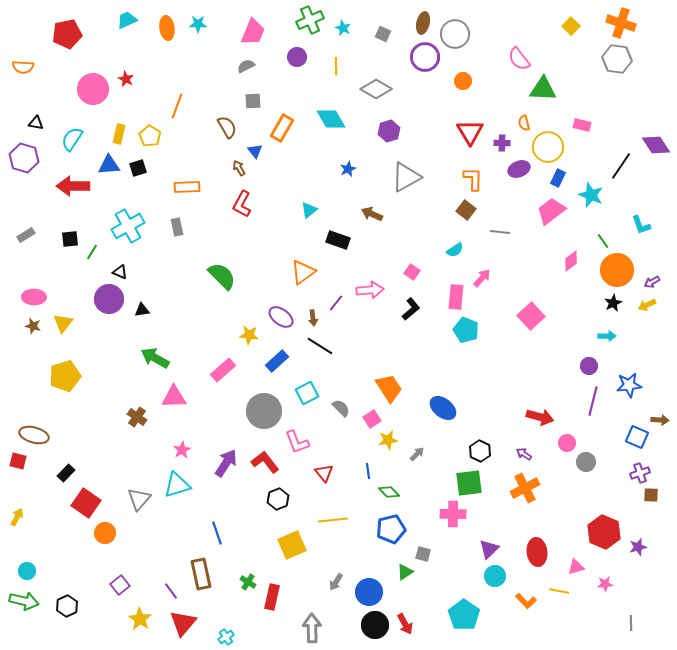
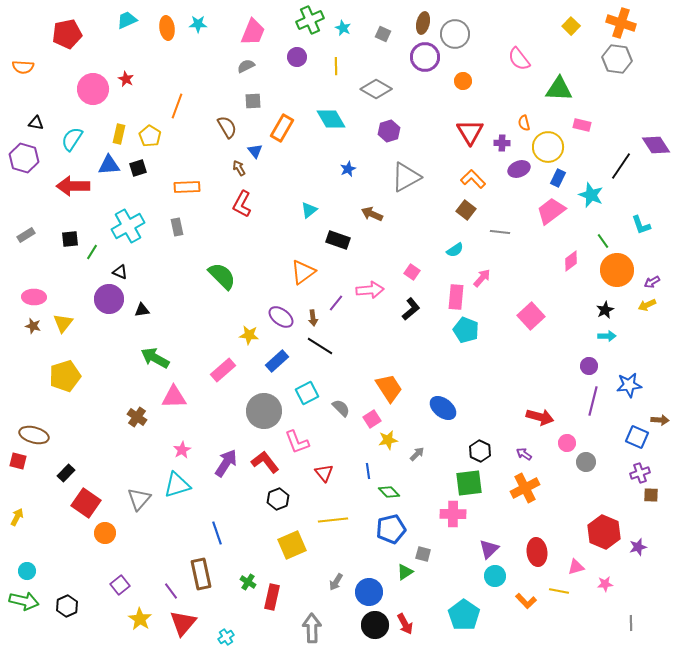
green triangle at (543, 89): moved 16 px right
orange L-shape at (473, 179): rotated 45 degrees counterclockwise
black star at (613, 303): moved 8 px left, 7 px down
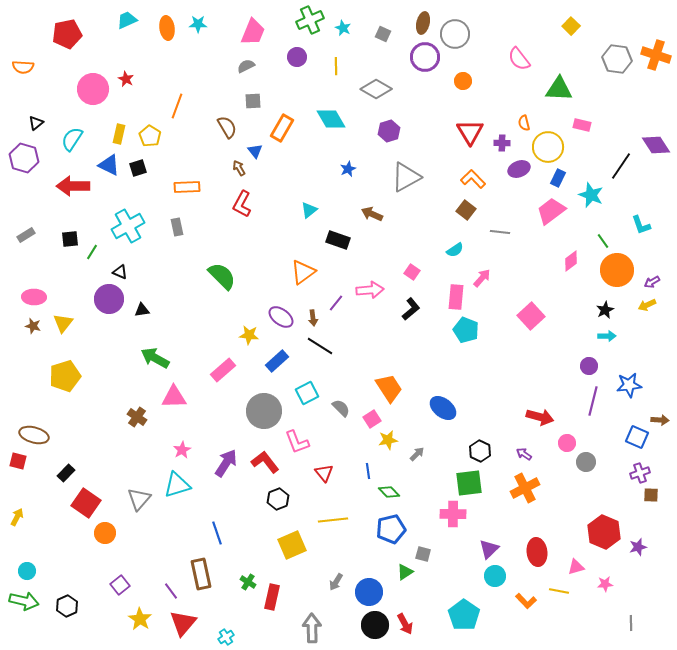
orange cross at (621, 23): moved 35 px right, 32 px down
black triangle at (36, 123): rotated 49 degrees counterclockwise
blue triangle at (109, 165): rotated 30 degrees clockwise
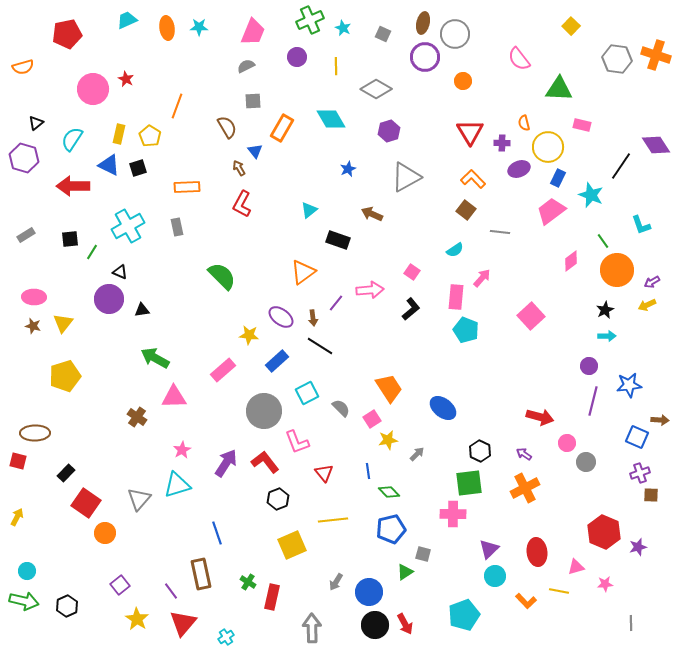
cyan star at (198, 24): moved 1 px right, 3 px down
orange semicircle at (23, 67): rotated 20 degrees counterclockwise
brown ellipse at (34, 435): moved 1 px right, 2 px up; rotated 16 degrees counterclockwise
cyan pentagon at (464, 615): rotated 16 degrees clockwise
yellow star at (140, 619): moved 3 px left
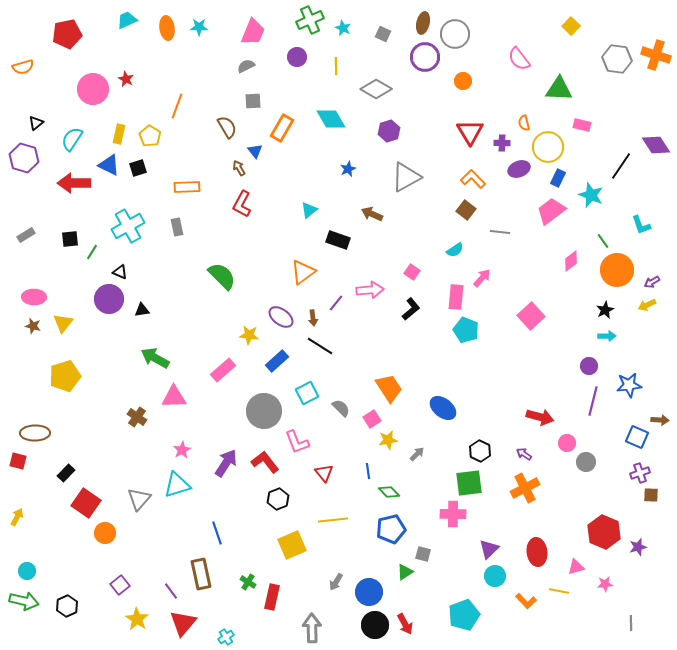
red arrow at (73, 186): moved 1 px right, 3 px up
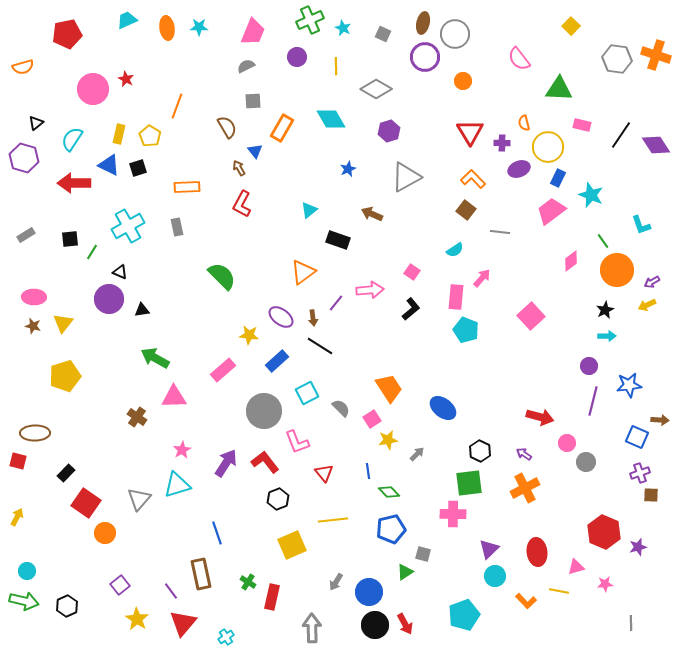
black line at (621, 166): moved 31 px up
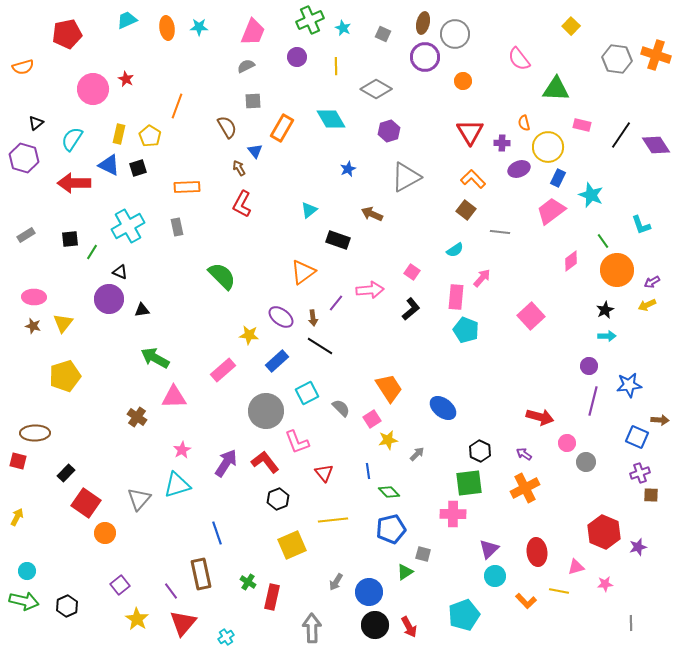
green triangle at (559, 89): moved 3 px left
gray circle at (264, 411): moved 2 px right
red arrow at (405, 624): moved 4 px right, 3 px down
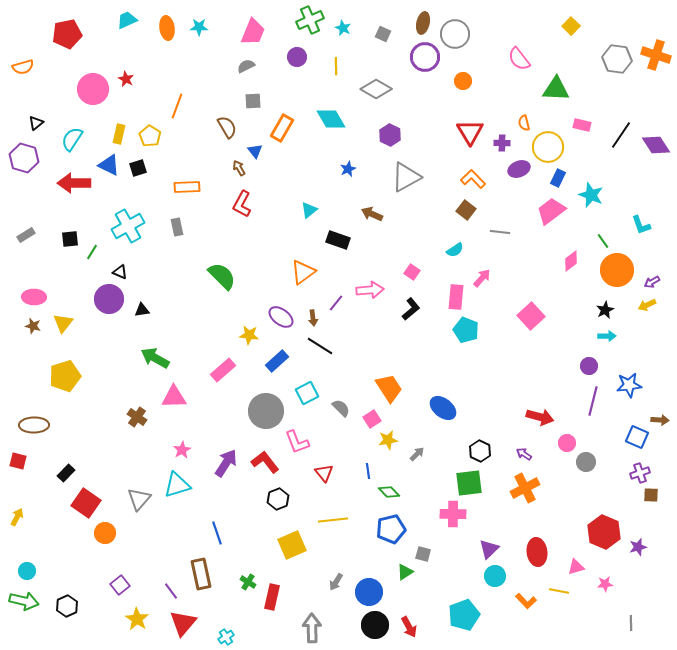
purple hexagon at (389, 131): moved 1 px right, 4 px down; rotated 15 degrees counterclockwise
brown ellipse at (35, 433): moved 1 px left, 8 px up
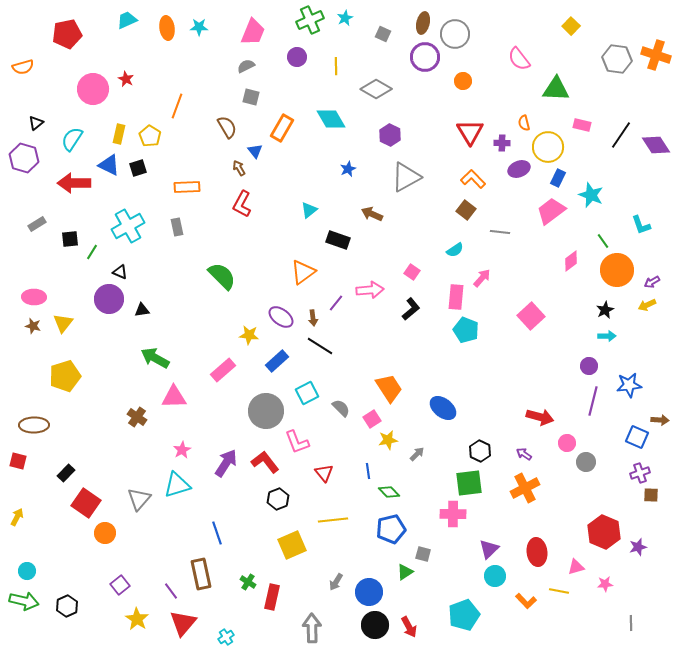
cyan star at (343, 28): moved 2 px right, 10 px up; rotated 21 degrees clockwise
gray square at (253, 101): moved 2 px left, 4 px up; rotated 18 degrees clockwise
gray rectangle at (26, 235): moved 11 px right, 11 px up
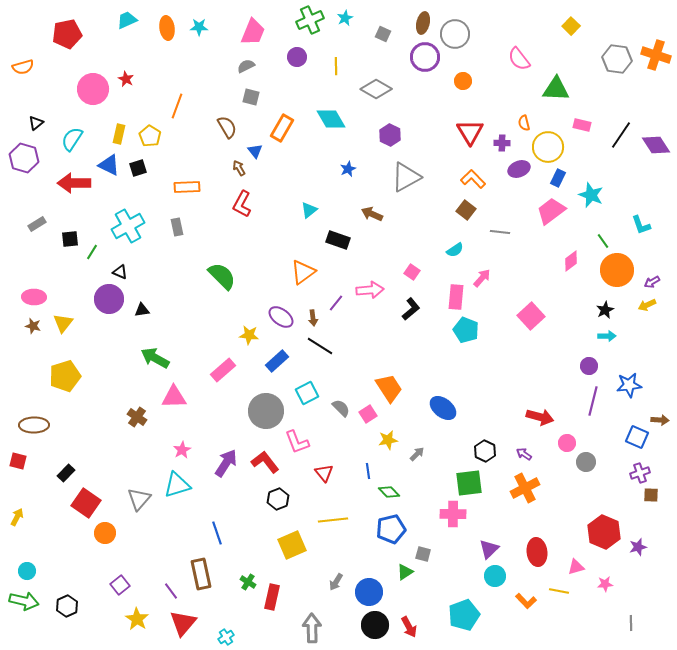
pink square at (372, 419): moved 4 px left, 5 px up
black hexagon at (480, 451): moved 5 px right
